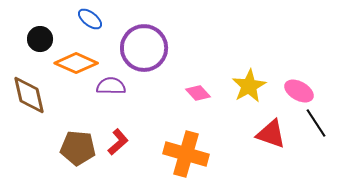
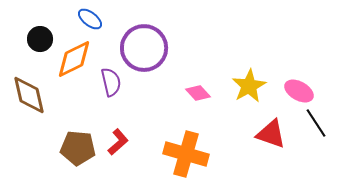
orange diamond: moved 2 px left, 4 px up; rotated 51 degrees counterclockwise
purple semicircle: moved 4 px up; rotated 76 degrees clockwise
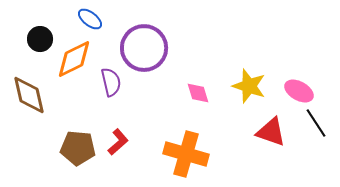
yellow star: rotated 24 degrees counterclockwise
pink diamond: rotated 25 degrees clockwise
red triangle: moved 2 px up
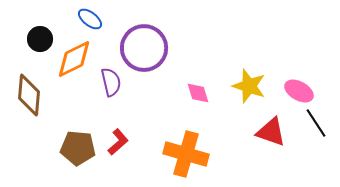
brown diamond: rotated 18 degrees clockwise
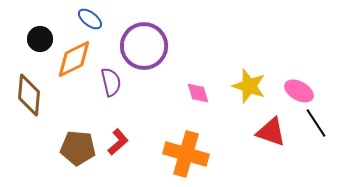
purple circle: moved 2 px up
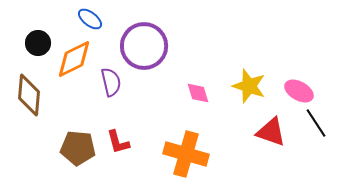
black circle: moved 2 px left, 4 px down
red L-shape: rotated 116 degrees clockwise
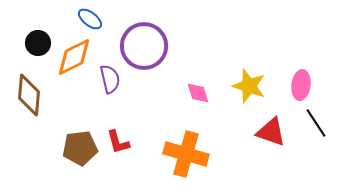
orange diamond: moved 2 px up
purple semicircle: moved 1 px left, 3 px up
pink ellipse: moved 2 px right, 6 px up; rotated 68 degrees clockwise
brown pentagon: moved 2 px right; rotated 12 degrees counterclockwise
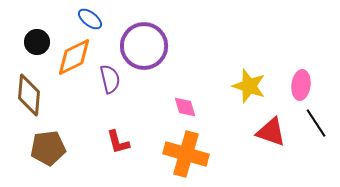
black circle: moved 1 px left, 1 px up
pink diamond: moved 13 px left, 14 px down
brown pentagon: moved 32 px left
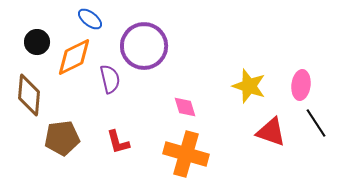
brown pentagon: moved 14 px right, 10 px up
